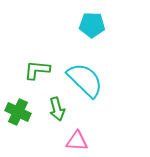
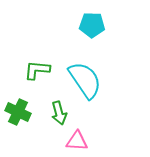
cyan semicircle: rotated 12 degrees clockwise
green arrow: moved 2 px right, 4 px down
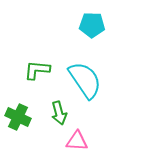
green cross: moved 5 px down
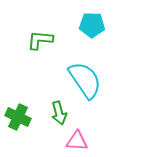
green L-shape: moved 3 px right, 30 px up
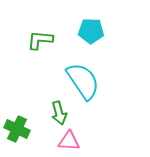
cyan pentagon: moved 1 px left, 6 px down
cyan semicircle: moved 2 px left, 1 px down
green cross: moved 1 px left, 12 px down
pink triangle: moved 8 px left
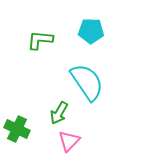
cyan semicircle: moved 4 px right, 1 px down
green arrow: rotated 45 degrees clockwise
pink triangle: rotated 50 degrees counterclockwise
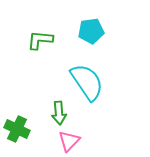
cyan pentagon: rotated 10 degrees counterclockwise
green arrow: rotated 35 degrees counterclockwise
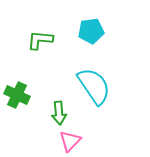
cyan semicircle: moved 7 px right, 4 px down
green cross: moved 34 px up
pink triangle: moved 1 px right
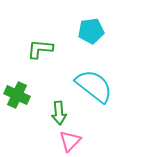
green L-shape: moved 9 px down
cyan semicircle: rotated 18 degrees counterclockwise
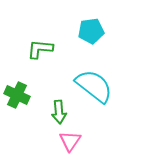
green arrow: moved 1 px up
pink triangle: rotated 10 degrees counterclockwise
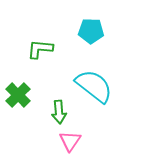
cyan pentagon: rotated 10 degrees clockwise
green cross: moved 1 px right; rotated 20 degrees clockwise
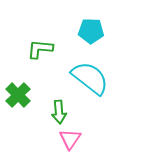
cyan semicircle: moved 4 px left, 8 px up
pink triangle: moved 2 px up
